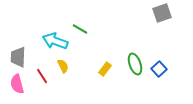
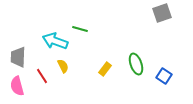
green line: rotated 14 degrees counterclockwise
green ellipse: moved 1 px right
blue square: moved 5 px right, 7 px down; rotated 14 degrees counterclockwise
pink semicircle: moved 2 px down
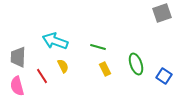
green line: moved 18 px right, 18 px down
yellow rectangle: rotated 64 degrees counterclockwise
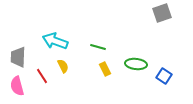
green ellipse: rotated 65 degrees counterclockwise
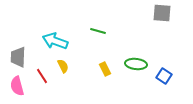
gray square: rotated 24 degrees clockwise
green line: moved 16 px up
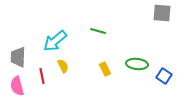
cyan arrow: rotated 60 degrees counterclockwise
green ellipse: moved 1 px right
red line: rotated 21 degrees clockwise
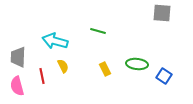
cyan arrow: rotated 55 degrees clockwise
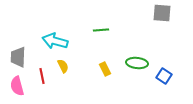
green line: moved 3 px right, 1 px up; rotated 21 degrees counterclockwise
green ellipse: moved 1 px up
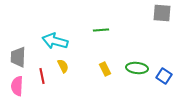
green ellipse: moved 5 px down
pink semicircle: rotated 18 degrees clockwise
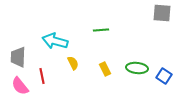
yellow semicircle: moved 10 px right, 3 px up
pink semicircle: moved 3 px right; rotated 42 degrees counterclockwise
